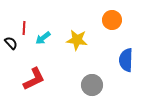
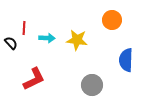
cyan arrow: moved 4 px right; rotated 140 degrees counterclockwise
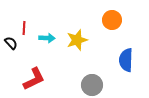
yellow star: rotated 25 degrees counterclockwise
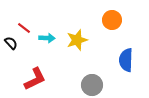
red line: rotated 56 degrees counterclockwise
red L-shape: moved 1 px right
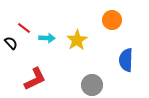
yellow star: rotated 15 degrees counterclockwise
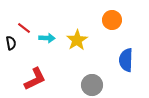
black semicircle: rotated 32 degrees clockwise
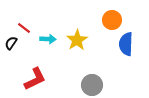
cyan arrow: moved 1 px right, 1 px down
black semicircle: rotated 136 degrees counterclockwise
blue semicircle: moved 16 px up
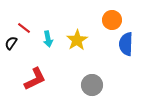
cyan arrow: rotated 77 degrees clockwise
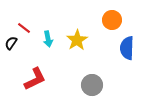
blue semicircle: moved 1 px right, 4 px down
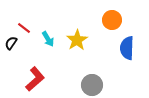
cyan arrow: rotated 21 degrees counterclockwise
red L-shape: rotated 15 degrees counterclockwise
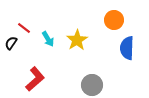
orange circle: moved 2 px right
